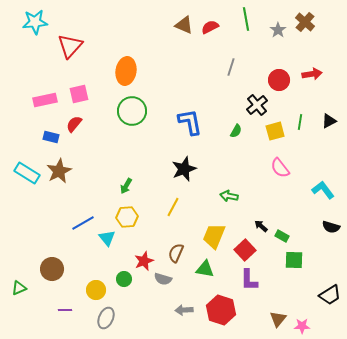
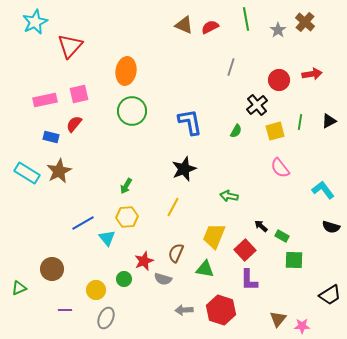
cyan star at (35, 22): rotated 20 degrees counterclockwise
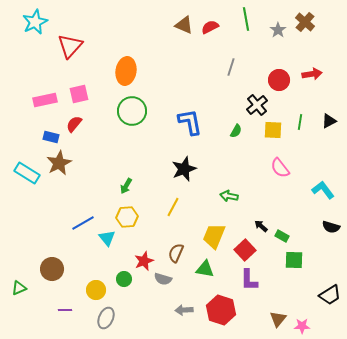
yellow square at (275, 131): moved 2 px left, 1 px up; rotated 18 degrees clockwise
brown star at (59, 171): moved 8 px up
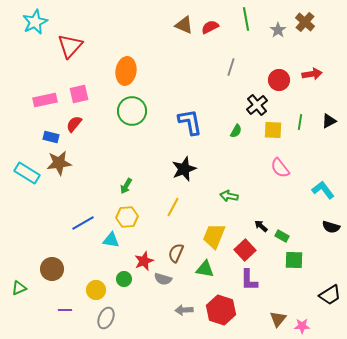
brown star at (59, 163): rotated 20 degrees clockwise
cyan triangle at (107, 238): moved 4 px right, 2 px down; rotated 42 degrees counterclockwise
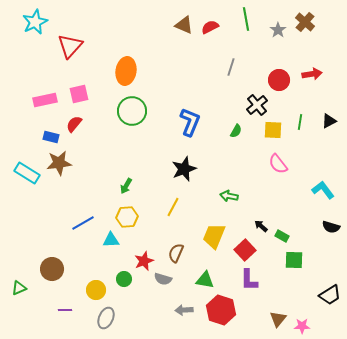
blue L-shape at (190, 122): rotated 32 degrees clockwise
pink semicircle at (280, 168): moved 2 px left, 4 px up
cyan triangle at (111, 240): rotated 12 degrees counterclockwise
green triangle at (205, 269): moved 11 px down
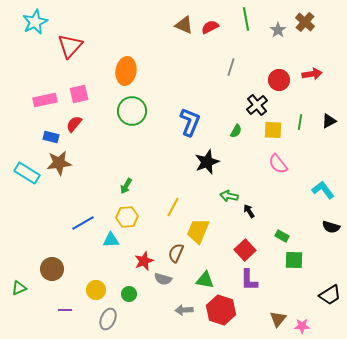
black star at (184, 169): moved 23 px right, 7 px up
black arrow at (261, 226): moved 12 px left, 15 px up; rotated 16 degrees clockwise
yellow trapezoid at (214, 236): moved 16 px left, 5 px up
green circle at (124, 279): moved 5 px right, 15 px down
gray ellipse at (106, 318): moved 2 px right, 1 px down
